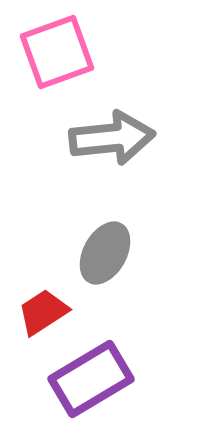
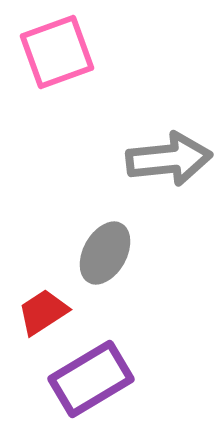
gray arrow: moved 57 px right, 21 px down
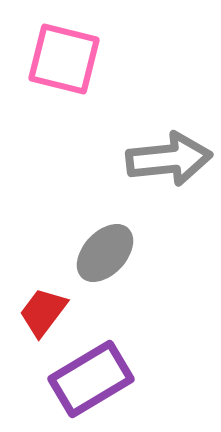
pink square: moved 7 px right, 7 px down; rotated 34 degrees clockwise
gray ellipse: rotated 14 degrees clockwise
red trapezoid: rotated 20 degrees counterclockwise
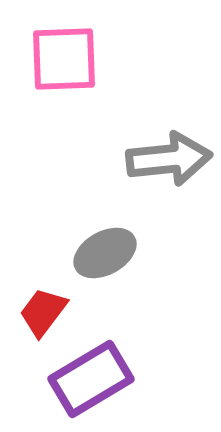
pink square: rotated 16 degrees counterclockwise
gray ellipse: rotated 18 degrees clockwise
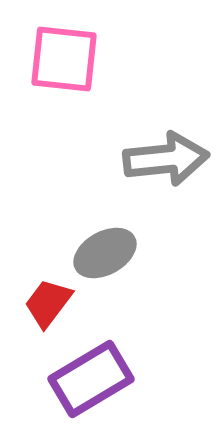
pink square: rotated 8 degrees clockwise
gray arrow: moved 3 px left
red trapezoid: moved 5 px right, 9 px up
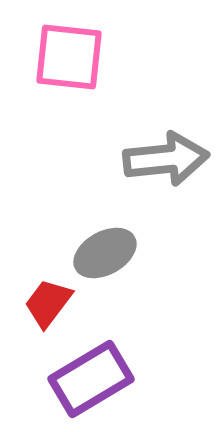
pink square: moved 5 px right, 2 px up
